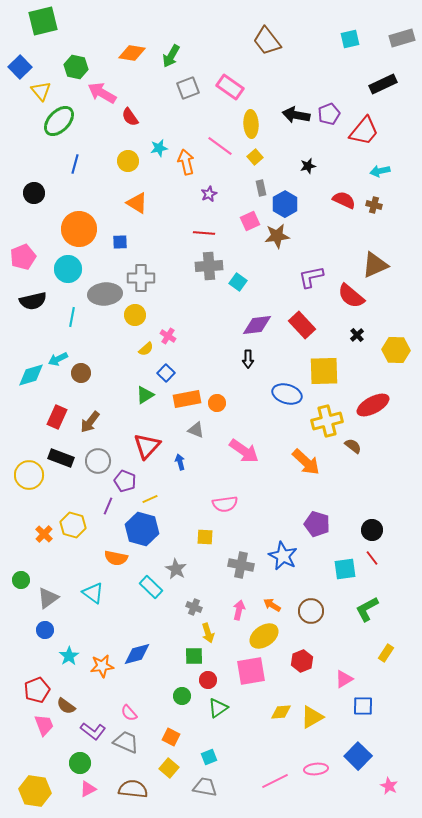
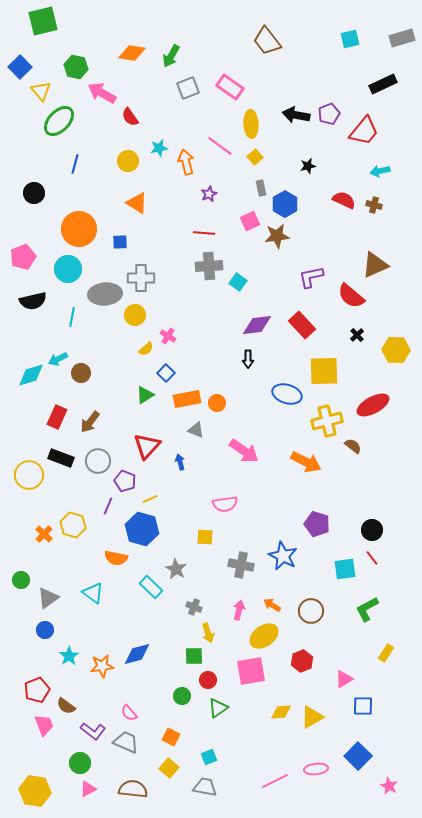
orange arrow at (306, 462): rotated 16 degrees counterclockwise
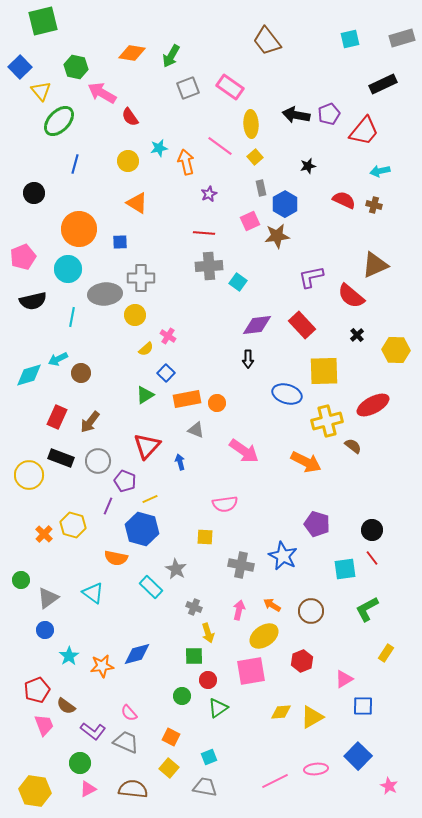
cyan diamond at (31, 375): moved 2 px left
